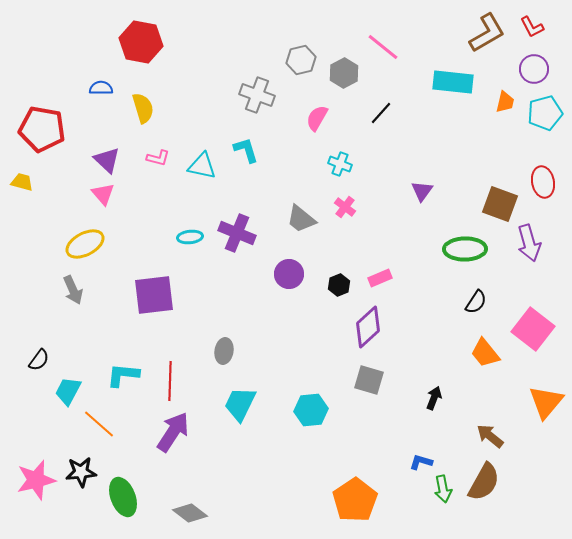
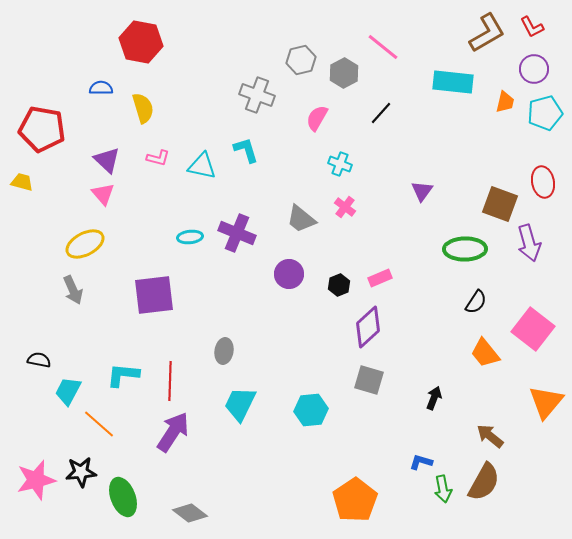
black semicircle at (39, 360): rotated 115 degrees counterclockwise
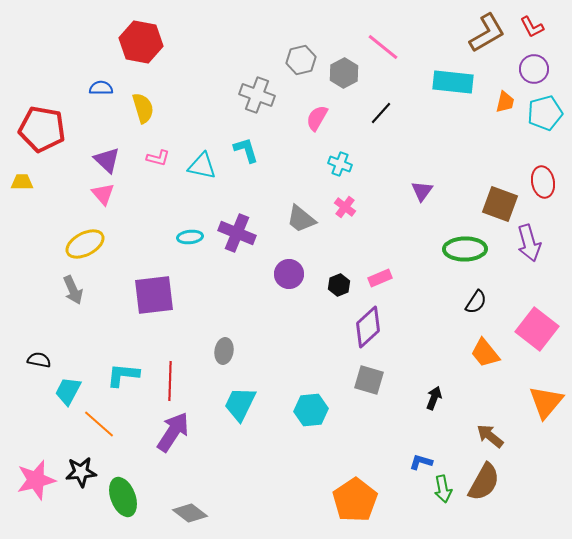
yellow trapezoid at (22, 182): rotated 15 degrees counterclockwise
pink square at (533, 329): moved 4 px right
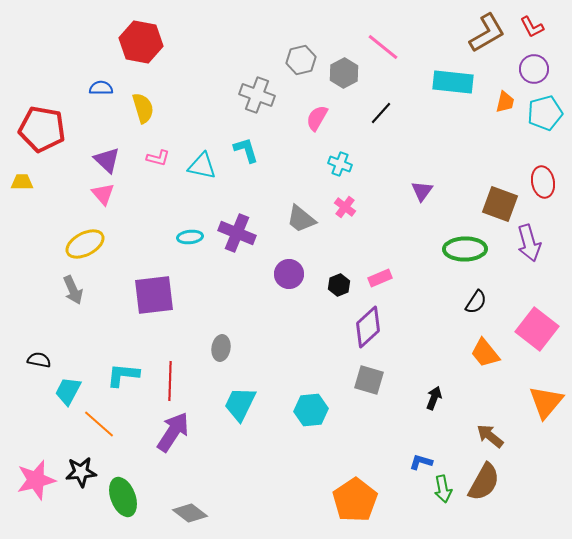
gray ellipse at (224, 351): moved 3 px left, 3 px up
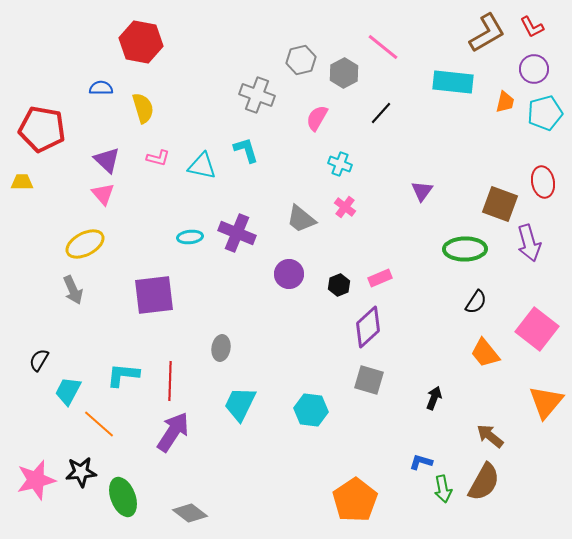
black semicircle at (39, 360): rotated 70 degrees counterclockwise
cyan hexagon at (311, 410): rotated 12 degrees clockwise
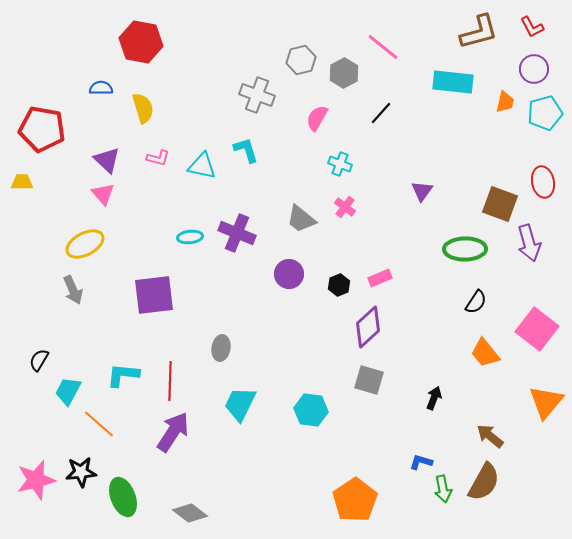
brown L-shape at (487, 33): moved 8 px left, 1 px up; rotated 15 degrees clockwise
